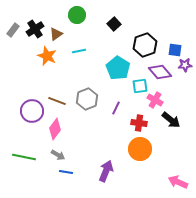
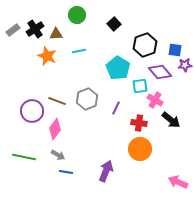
gray rectangle: rotated 16 degrees clockwise
brown triangle: rotated 32 degrees clockwise
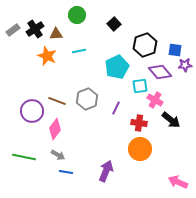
cyan pentagon: moved 1 px left, 1 px up; rotated 15 degrees clockwise
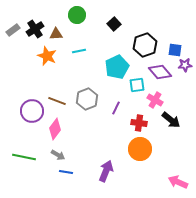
cyan square: moved 3 px left, 1 px up
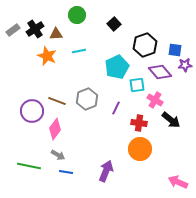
green line: moved 5 px right, 9 px down
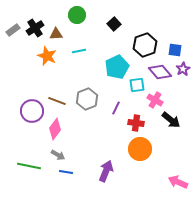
black cross: moved 1 px up
purple star: moved 2 px left, 4 px down; rotated 24 degrees counterclockwise
red cross: moved 3 px left
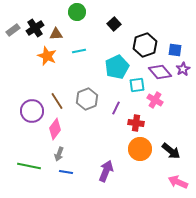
green circle: moved 3 px up
brown line: rotated 36 degrees clockwise
black arrow: moved 31 px down
gray arrow: moved 1 px right, 1 px up; rotated 80 degrees clockwise
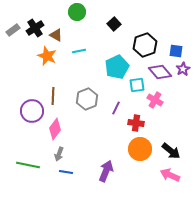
brown triangle: moved 1 px down; rotated 32 degrees clockwise
blue square: moved 1 px right, 1 px down
brown line: moved 4 px left, 5 px up; rotated 36 degrees clockwise
green line: moved 1 px left, 1 px up
pink arrow: moved 8 px left, 7 px up
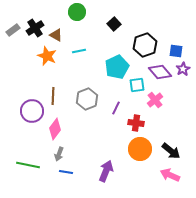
pink cross: rotated 21 degrees clockwise
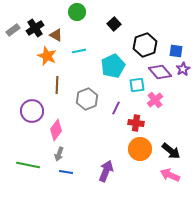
cyan pentagon: moved 4 px left, 1 px up
brown line: moved 4 px right, 11 px up
pink diamond: moved 1 px right, 1 px down
